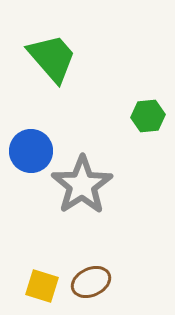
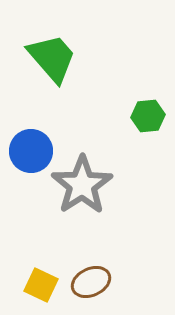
yellow square: moved 1 px left, 1 px up; rotated 8 degrees clockwise
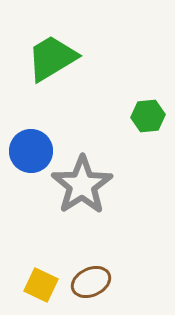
green trapezoid: rotated 80 degrees counterclockwise
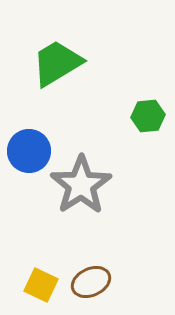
green trapezoid: moved 5 px right, 5 px down
blue circle: moved 2 px left
gray star: moved 1 px left
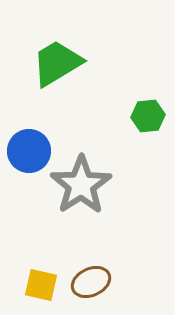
yellow square: rotated 12 degrees counterclockwise
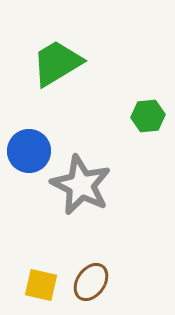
gray star: rotated 12 degrees counterclockwise
brown ellipse: rotated 30 degrees counterclockwise
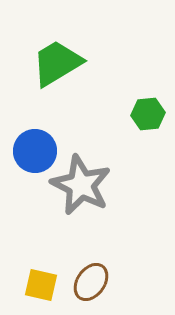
green hexagon: moved 2 px up
blue circle: moved 6 px right
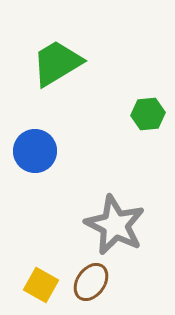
gray star: moved 34 px right, 40 px down
yellow square: rotated 16 degrees clockwise
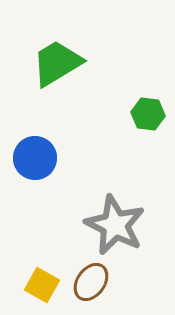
green hexagon: rotated 12 degrees clockwise
blue circle: moved 7 px down
yellow square: moved 1 px right
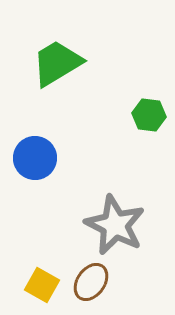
green hexagon: moved 1 px right, 1 px down
